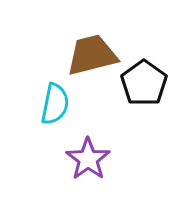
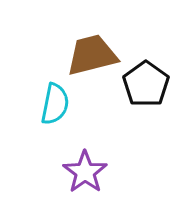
black pentagon: moved 2 px right, 1 px down
purple star: moved 3 px left, 13 px down
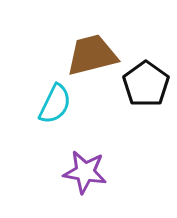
cyan semicircle: rotated 15 degrees clockwise
purple star: rotated 27 degrees counterclockwise
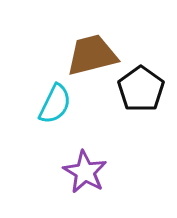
black pentagon: moved 5 px left, 5 px down
purple star: rotated 21 degrees clockwise
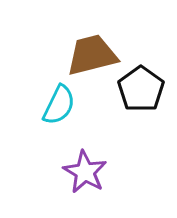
cyan semicircle: moved 4 px right, 1 px down
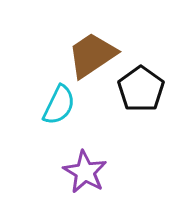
brown trapezoid: rotated 20 degrees counterclockwise
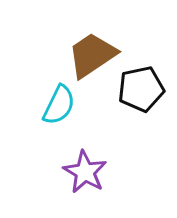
black pentagon: rotated 24 degrees clockwise
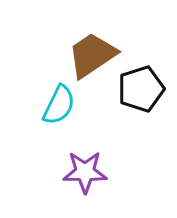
black pentagon: rotated 6 degrees counterclockwise
purple star: rotated 30 degrees counterclockwise
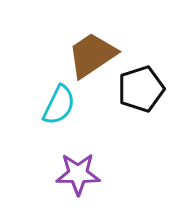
purple star: moved 7 px left, 2 px down
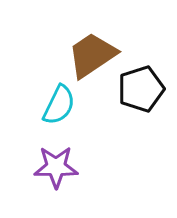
purple star: moved 22 px left, 7 px up
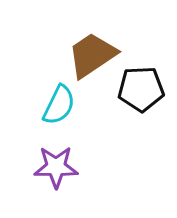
black pentagon: rotated 15 degrees clockwise
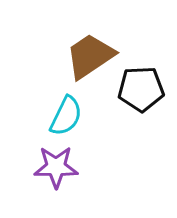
brown trapezoid: moved 2 px left, 1 px down
cyan semicircle: moved 7 px right, 11 px down
